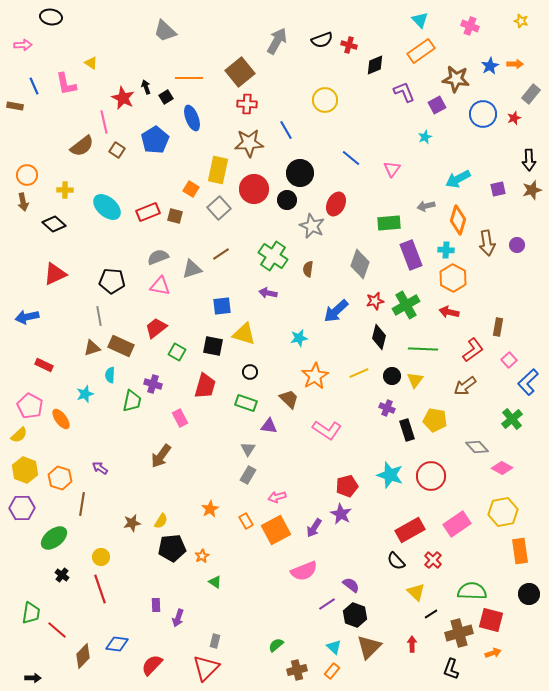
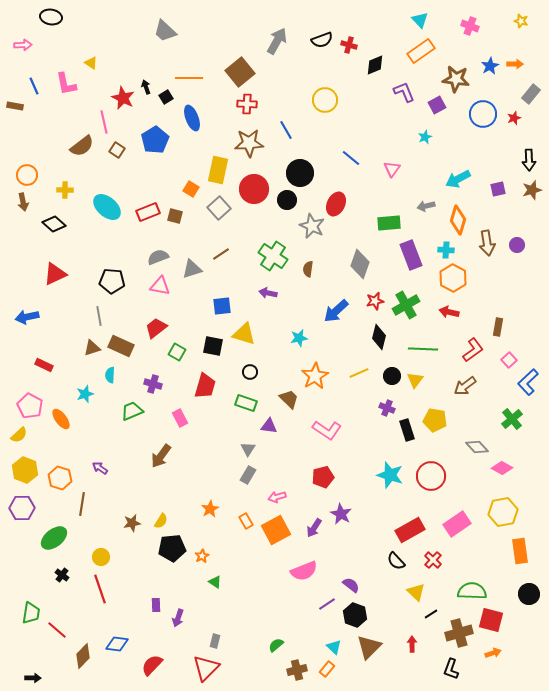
green trapezoid at (132, 401): moved 10 px down; rotated 125 degrees counterclockwise
red pentagon at (347, 486): moved 24 px left, 9 px up
orange rectangle at (332, 671): moved 5 px left, 2 px up
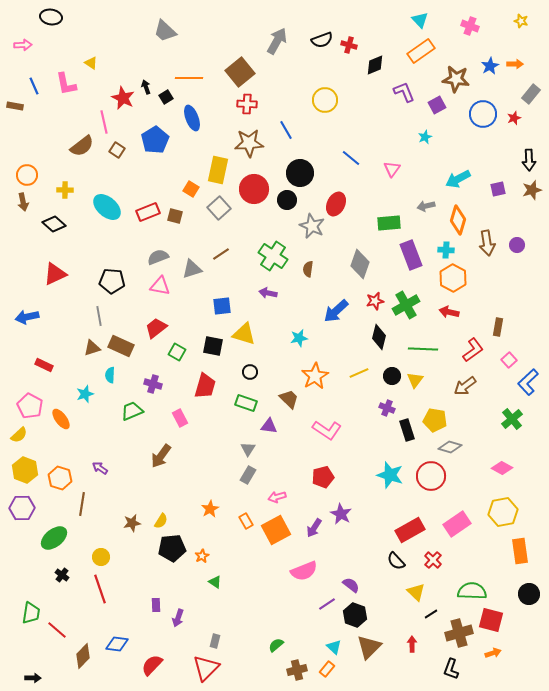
gray diamond at (477, 447): moved 27 px left; rotated 30 degrees counterclockwise
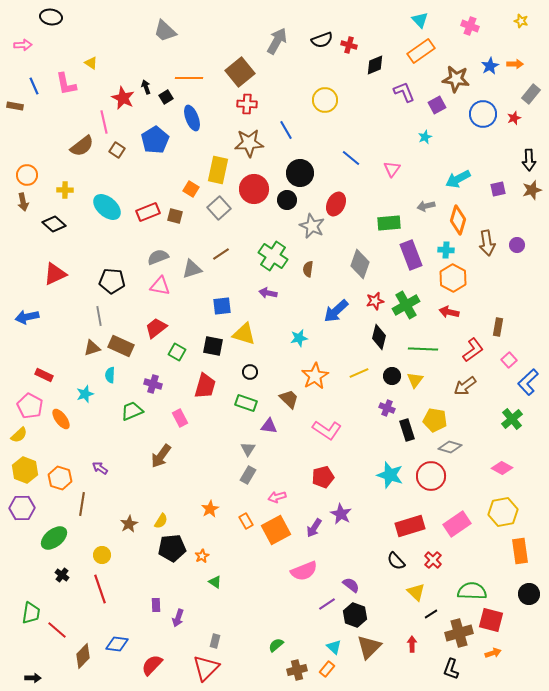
red rectangle at (44, 365): moved 10 px down
brown star at (132, 523): moved 3 px left, 1 px down; rotated 18 degrees counterclockwise
red rectangle at (410, 530): moved 4 px up; rotated 12 degrees clockwise
yellow circle at (101, 557): moved 1 px right, 2 px up
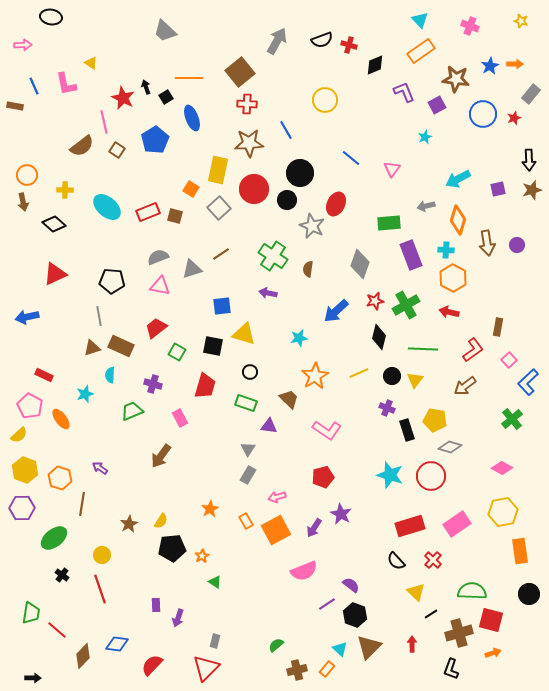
cyan triangle at (334, 647): moved 6 px right, 2 px down
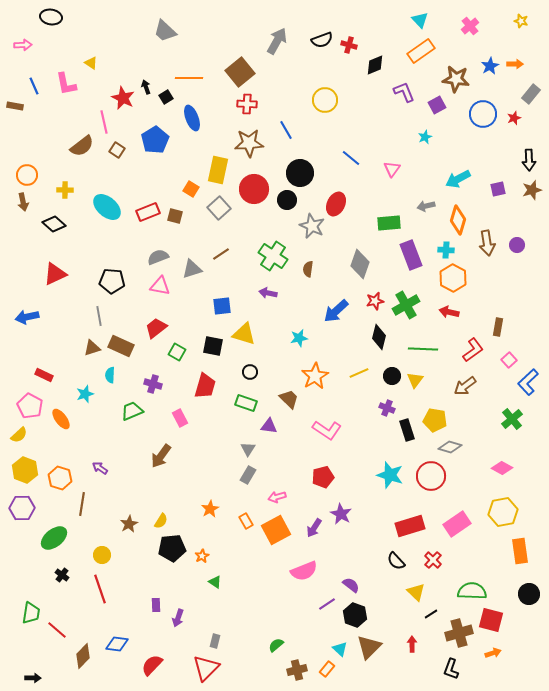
pink cross at (470, 26): rotated 30 degrees clockwise
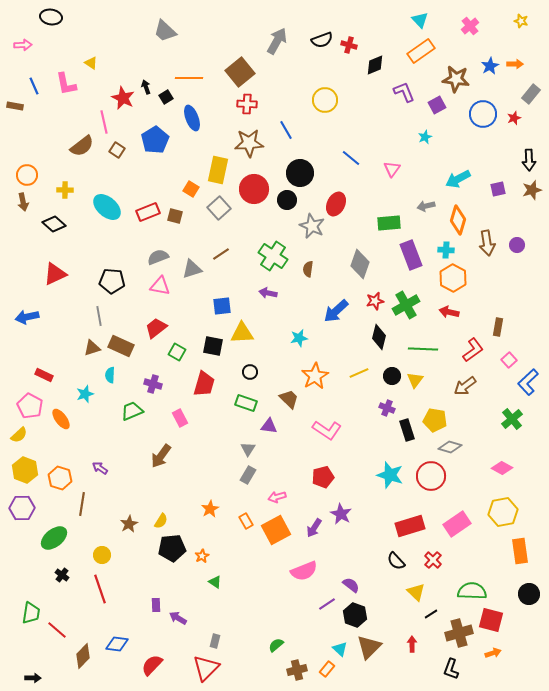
yellow triangle at (244, 334): moved 2 px left, 1 px up; rotated 20 degrees counterclockwise
red trapezoid at (205, 386): moved 1 px left, 2 px up
purple arrow at (178, 618): rotated 102 degrees clockwise
